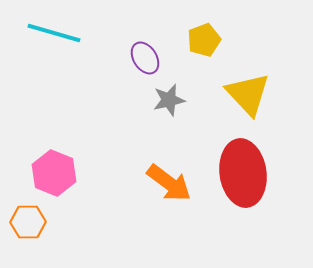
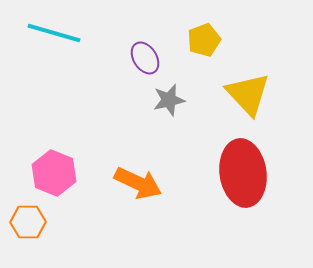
orange arrow: moved 31 px left; rotated 12 degrees counterclockwise
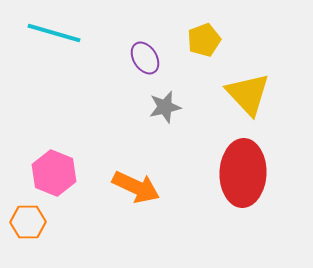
gray star: moved 4 px left, 7 px down
red ellipse: rotated 10 degrees clockwise
orange arrow: moved 2 px left, 4 px down
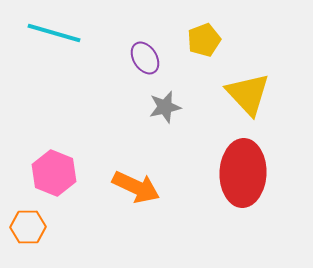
orange hexagon: moved 5 px down
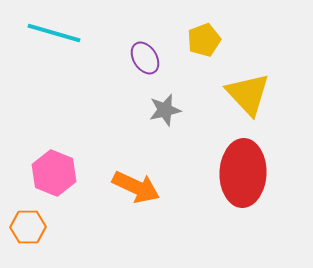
gray star: moved 3 px down
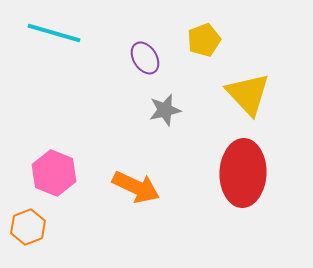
orange hexagon: rotated 20 degrees counterclockwise
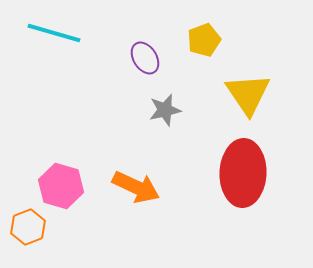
yellow triangle: rotated 9 degrees clockwise
pink hexagon: moved 7 px right, 13 px down; rotated 6 degrees counterclockwise
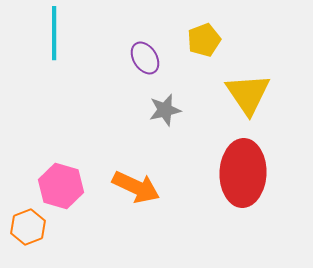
cyan line: rotated 74 degrees clockwise
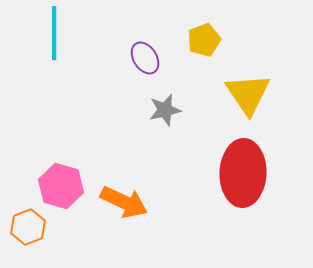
orange arrow: moved 12 px left, 15 px down
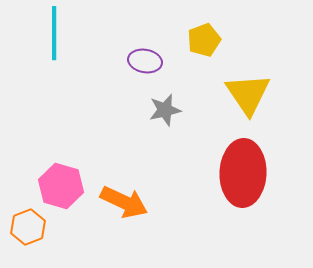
purple ellipse: moved 3 px down; rotated 48 degrees counterclockwise
